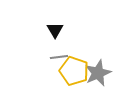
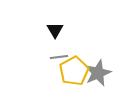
yellow pentagon: rotated 24 degrees clockwise
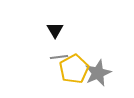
yellow pentagon: moved 2 px up
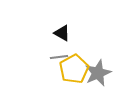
black triangle: moved 7 px right, 3 px down; rotated 30 degrees counterclockwise
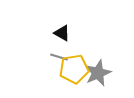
gray line: rotated 24 degrees clockwise
yellow pentagon: rotated 20 degrees clockwise
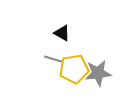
gray line: moved 6 px left, 2 px down
gray star: rotated 16 degrees clockwise
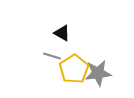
gray line: moved 1 px left, 3 px up
yellow pentagon: rotated 24 degrees counterclockwise
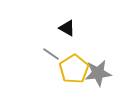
black triangle: moved 5 px right, 5 px up
gray line: moved 1 px left, 2 px up; rotated 18 degrees clockwise
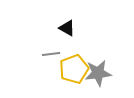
gray line: rotated 42 degrees counterclockwise
yellow pentagon: rotated 12 degrees clockwise
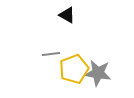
black triangle: moved 13 px up
gray star: rotated 16 degrees clockwise
